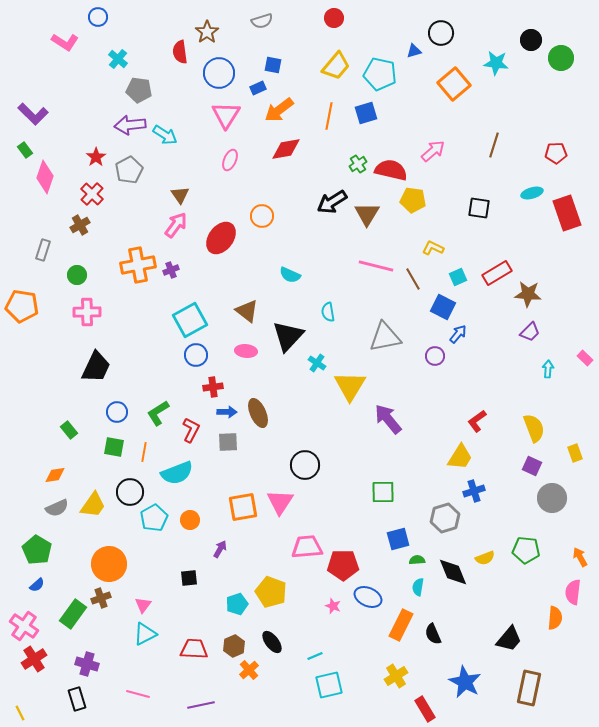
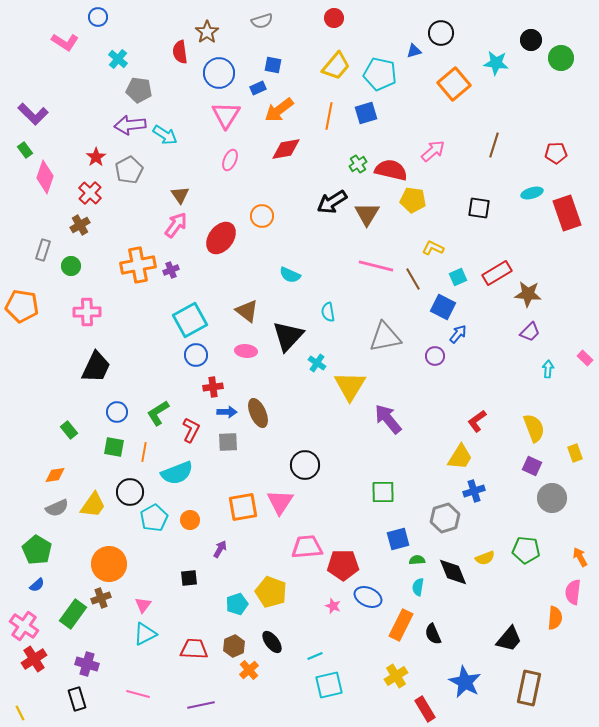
red cross at (92, 194): moved 2 px left, 1 px up
green circle at (77, 275): moved 6 px left, 9 px up
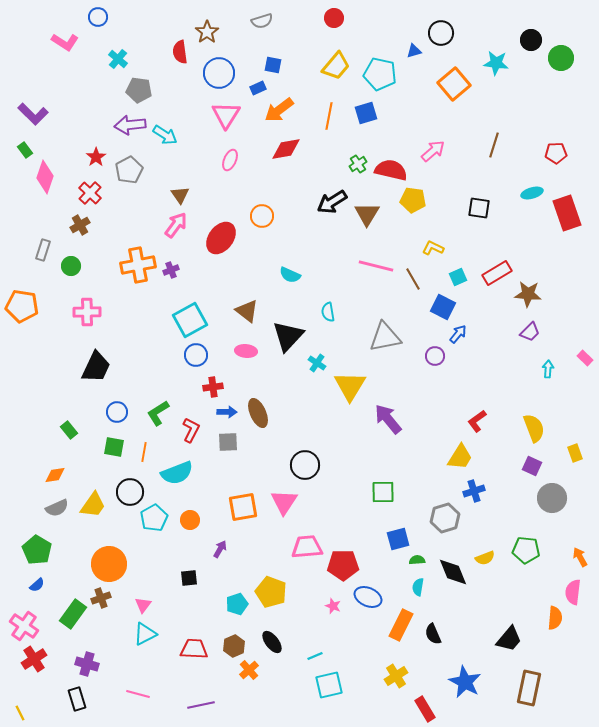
pink triangle at (280, 502): moved 4 px right
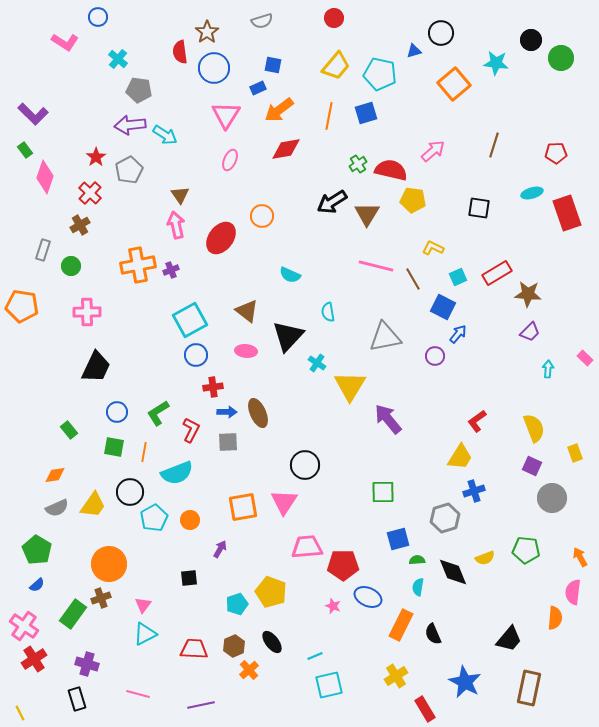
blue circle at (219, 73): moved 5 px left, 5 px up
pink arrow at (176, 225): rotated 48 degrees counterclockwise
